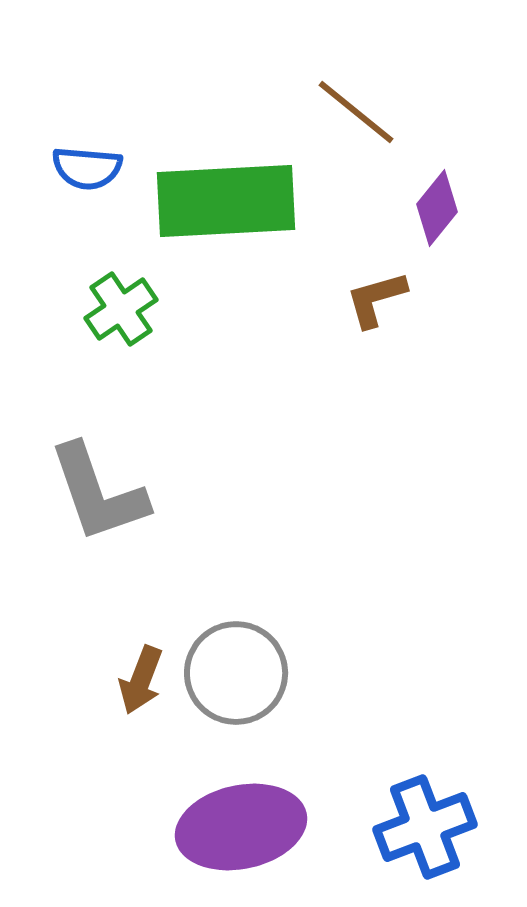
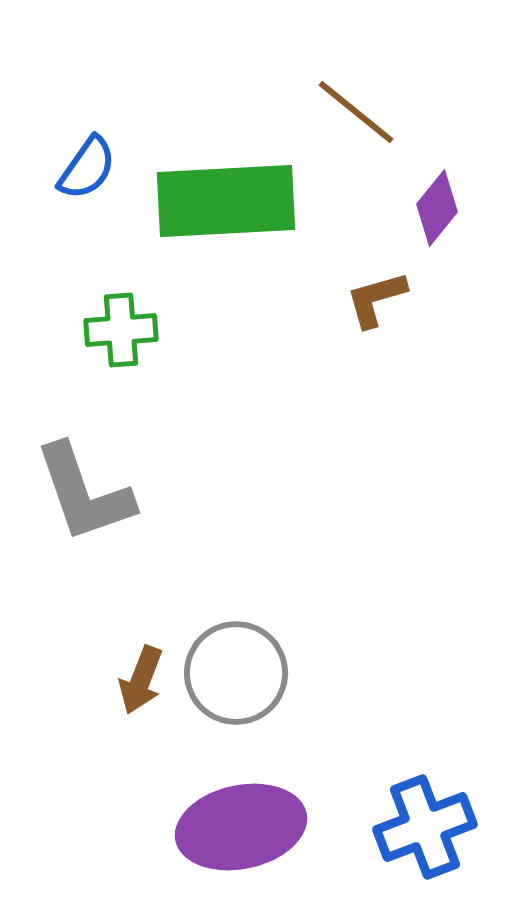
blue semicircle: rotated 60 degrees counterclockwise
green cross: moved 21 px down; rotated 30 degrees clockwise
gray L-shape: moved 14 px left
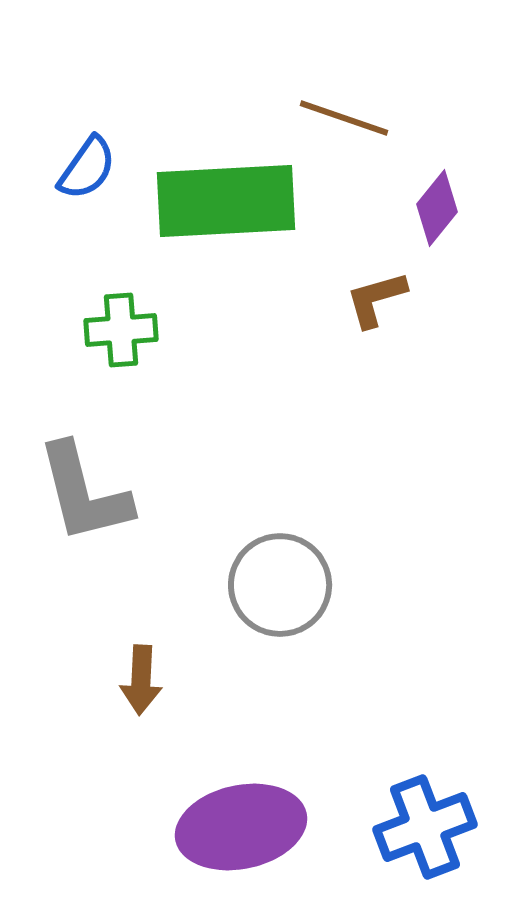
brown line: moved 12 px left, 6 px down; rotated 20 degrees counterclockwise
gray L-shape: rotated 5 degrees clockwise
gray circle: moved 44 px right, 88 px up
brown arrow: rotated 18 degrees counterclockwise
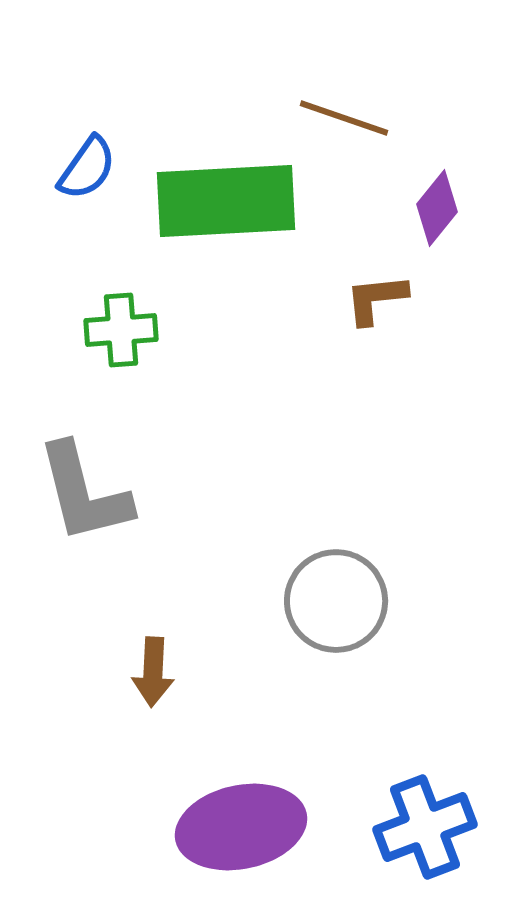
brown L-shape: rotated 10 degrees clockwise
gray circle: moved 56 px right, 16 px down
brown arrow: moved 12 px right, 8 px up
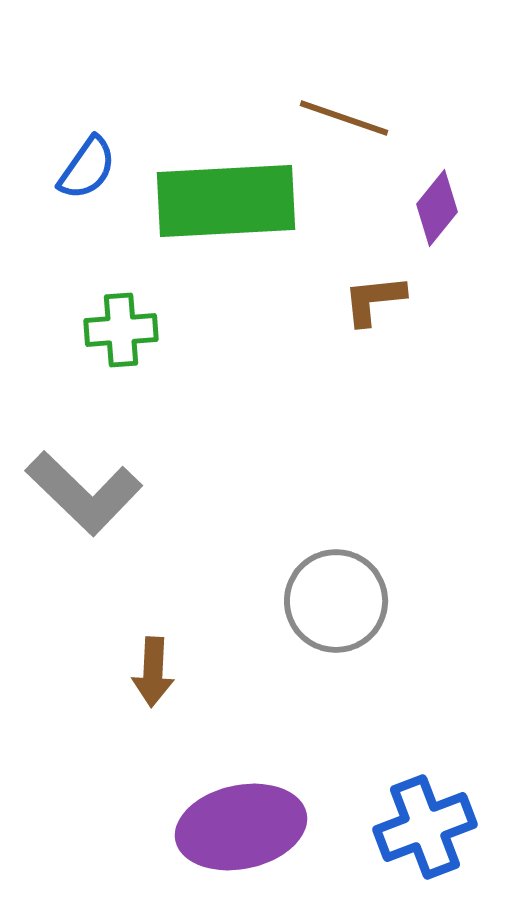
brown L-shape: moved 2 px left, 1 px down
gray L-shape: rotated 32 degrees counterclockwise
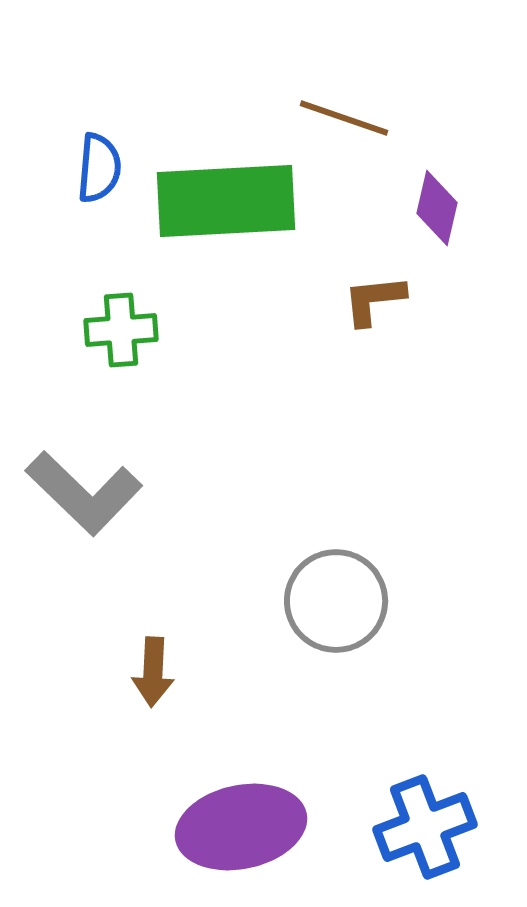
blue semicircle: moved 12 px right; rotated 30 degrees counterclockwise
purple diamond: rotated 26 degrees counterclockwise
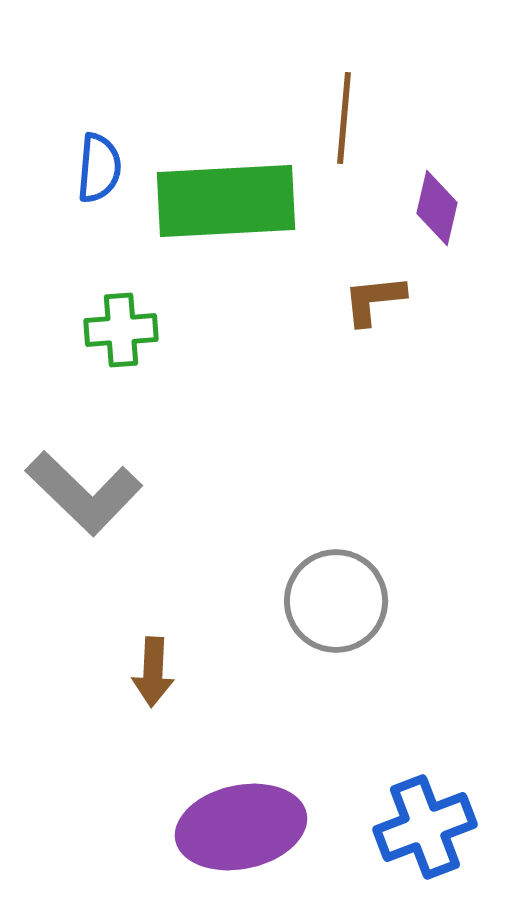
brown line: rotated 76 degrees clockwise
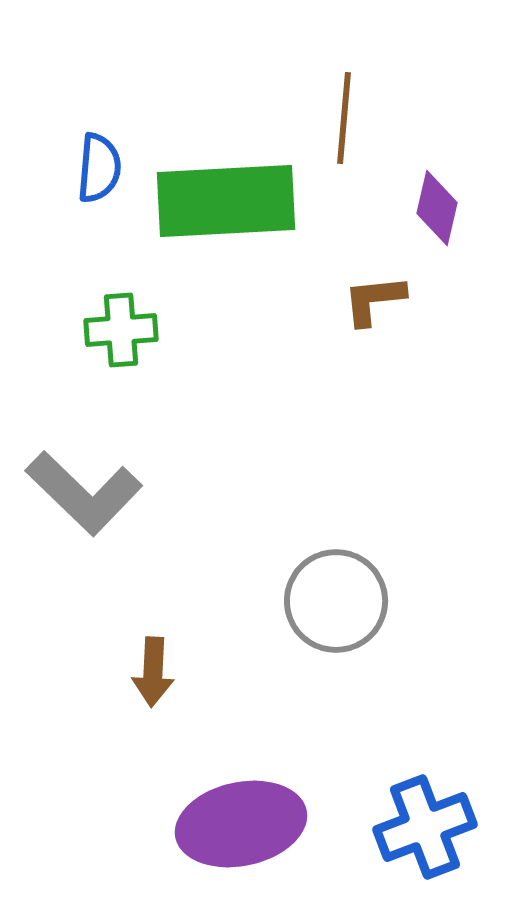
purple ellipse: moved 3 px up
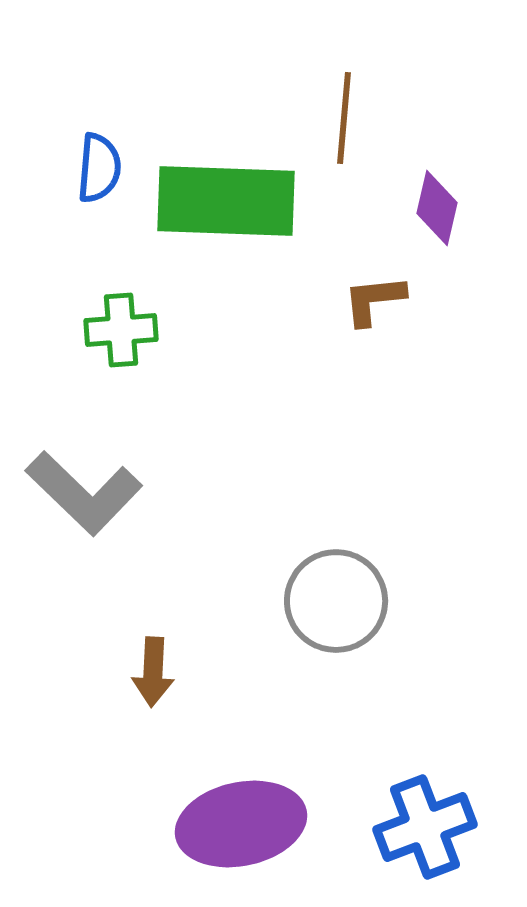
green rectangle: rotated 5 degrees clockwise
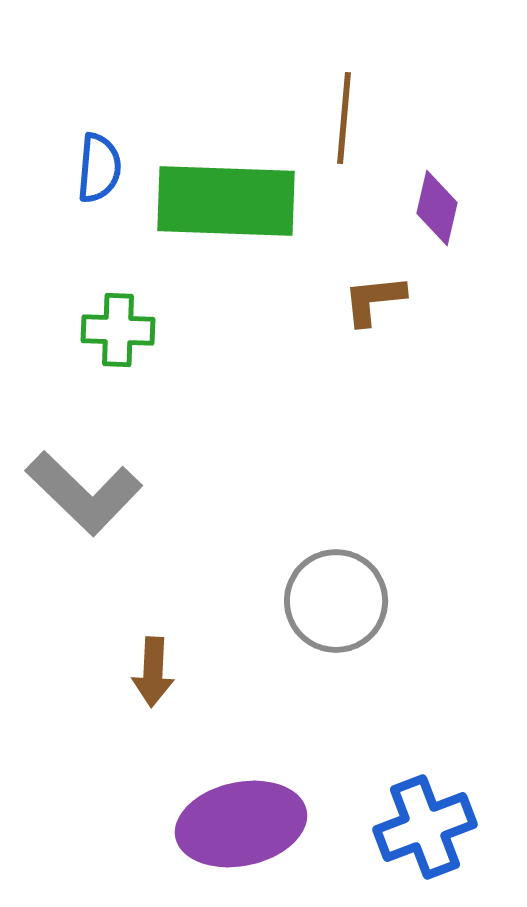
green cross: moved 3 px left; rotated 6 degrees clockwise
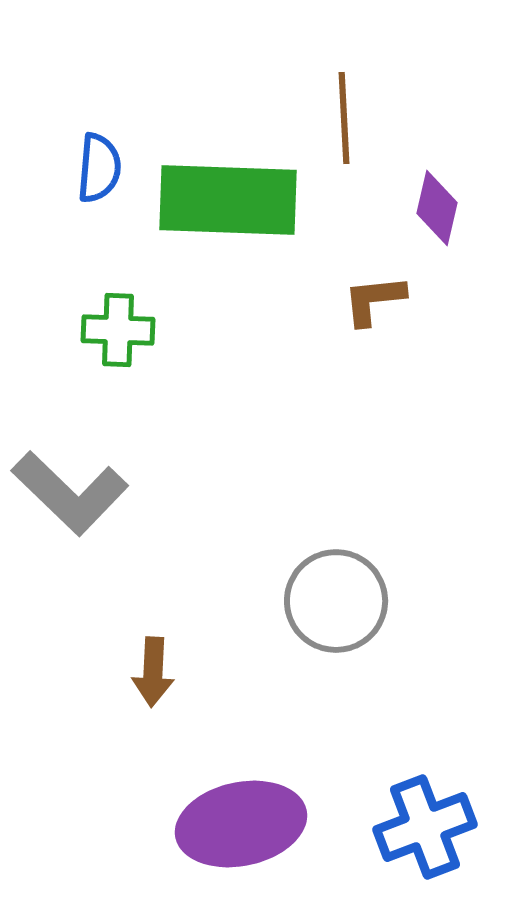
brown line: rotated 8 degrees counterclockwise
green rectangle: moved 2 px right, 1 px up
gray L-shape: moved 14 px left
